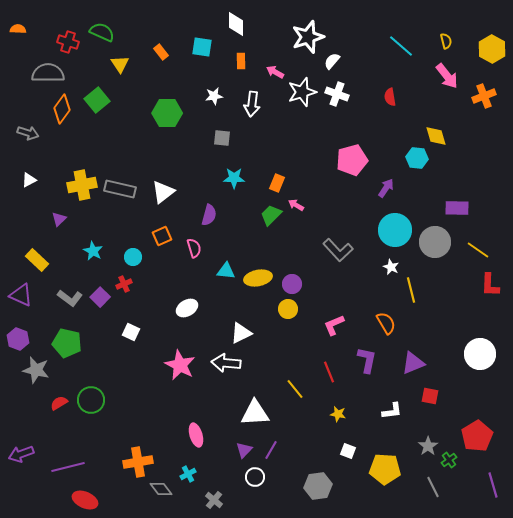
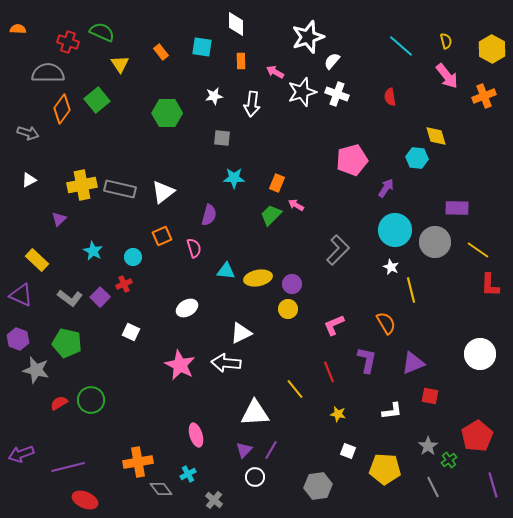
gray L-shape at (338, 250): rotated 92 degrees counterclockwise
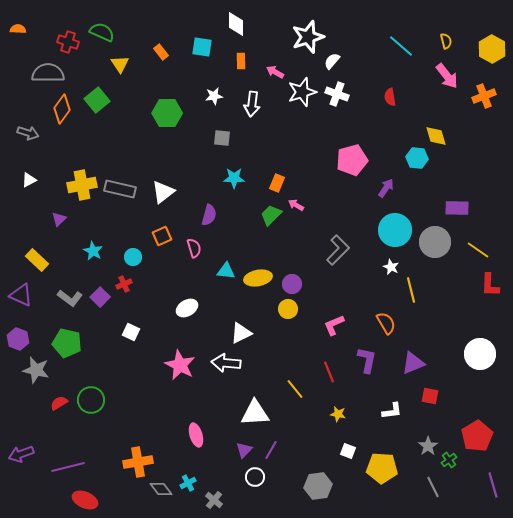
yellow pentagon at (385, 469): moved 3 px left, 1 px up
cyan cross at (188, 474): moved 9 px down
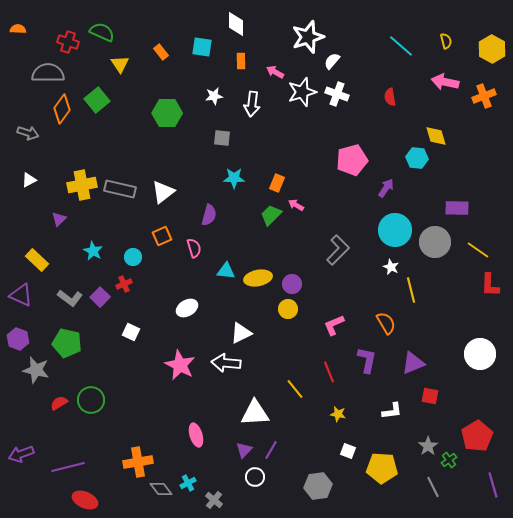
pink arrow at (447, 76): moved 2 px left, 6 px down; rotated 140 degrees clockwise
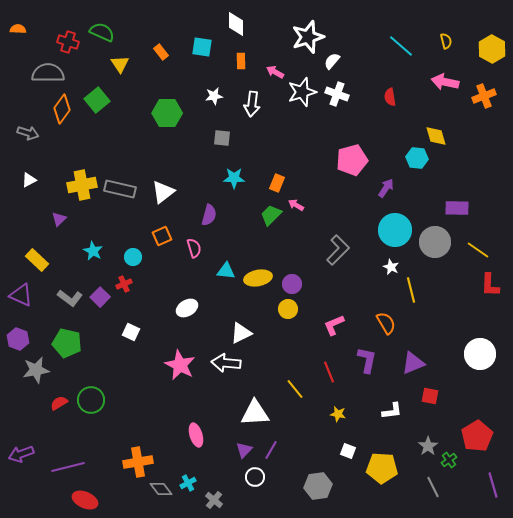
gray star at (36, 370): rotated 24 degrees counterclockwise
